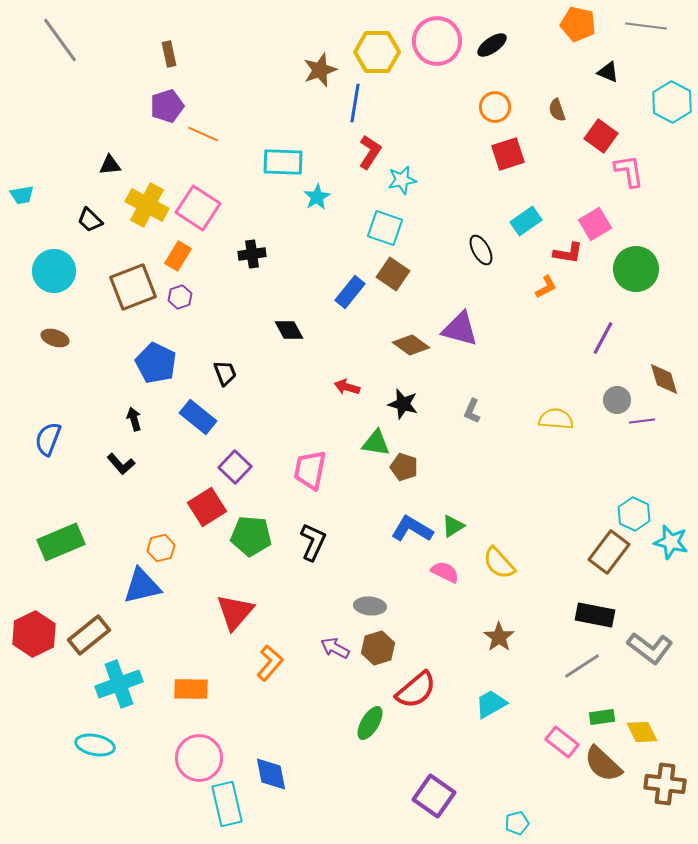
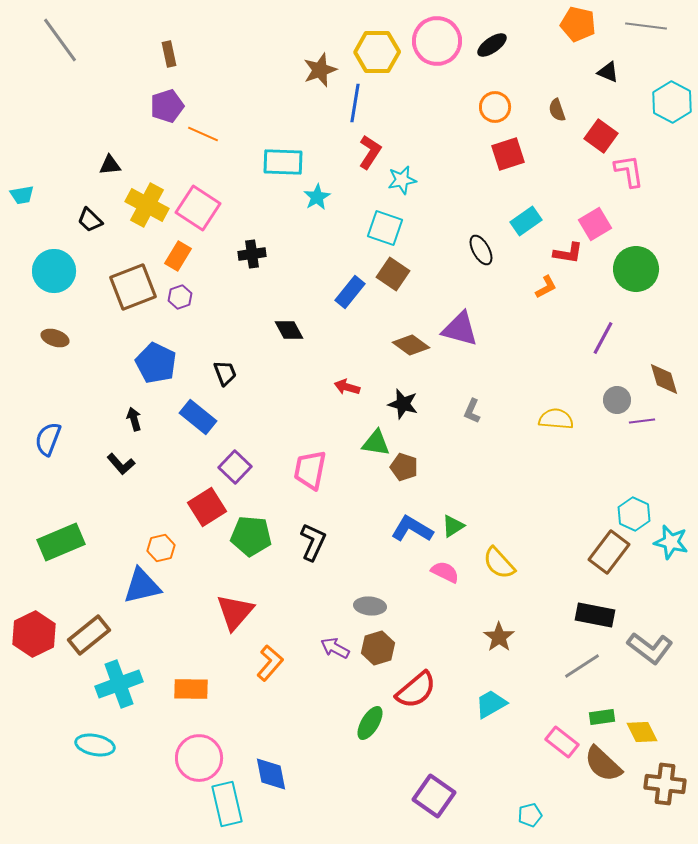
cyan pentagon at (517, 823): moved 13 px right, 8 px up
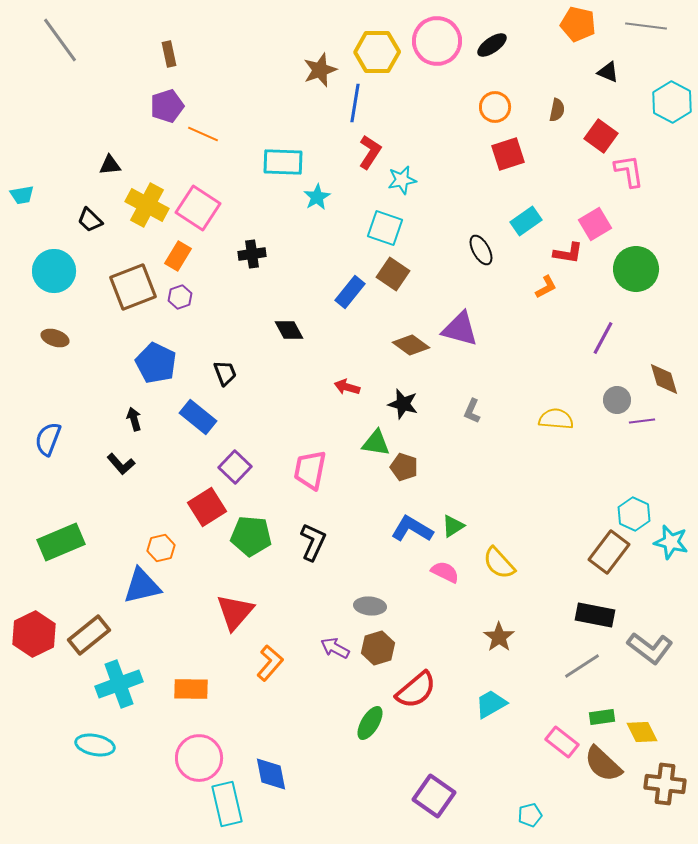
brown semicircle at (557, 110): rotated 150 degrees counterclockwise
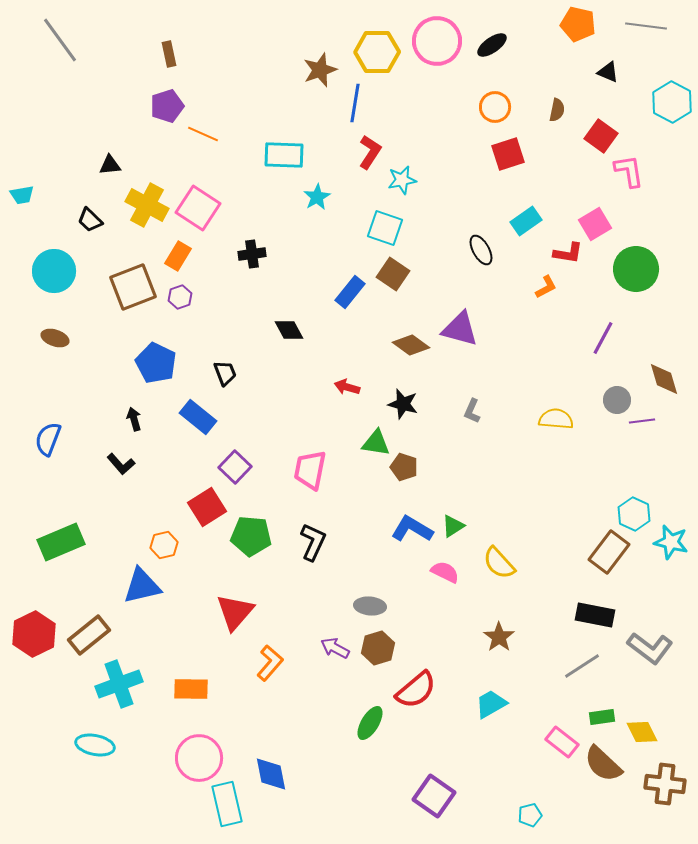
cyan rectangle at (283, 162): moved 1 px right, 7 px up
orange hexagon at (161, 548): moved 3 px right, 3 px up
